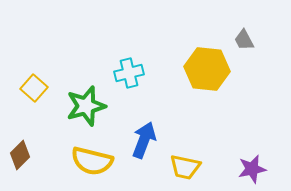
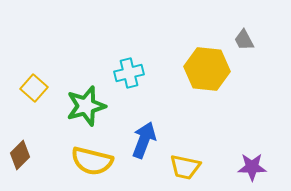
purple star: moved 2 px up; rotated 12 degrees clockwise
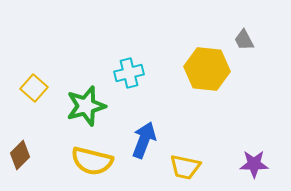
purple star: moved 2 px right, 3 px up
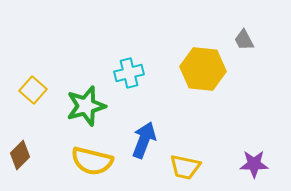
yellow hexagon: moved 4 px left
yellow square: moved 1 px left, 2 px down
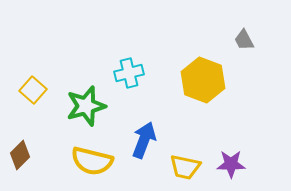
yellow hexagon: moved 11 px down; rotated 15 degrees clockwise
purple star: moved 23 px left
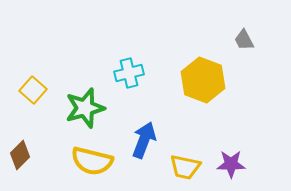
green star: moved 1 px left, 2 px down
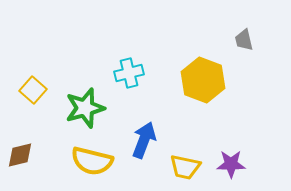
gray trapezoid: rotated 15 degrees clockwise
brown diamond: rotated 32 degrees clockwise
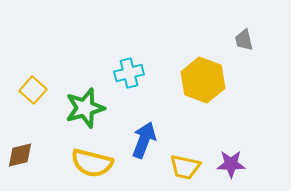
yellow semicircle: moved 2 px down
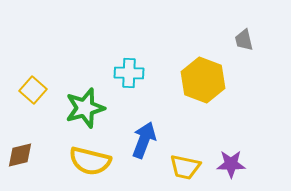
cyan cross: rotated 16 degrees clockwise
yellow semicircle: moved 2 px left, 2 px up
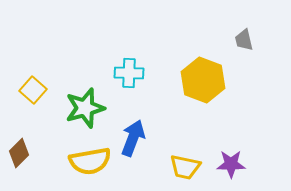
blue arrow: moved 11 px left, 2 px up
brown diamond: moved 1 px left, 2 px up; rotated 32 degrees counterclockwise
yellow semicircle: rotated 24 degrees counterclockwise
